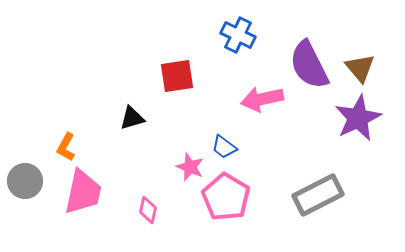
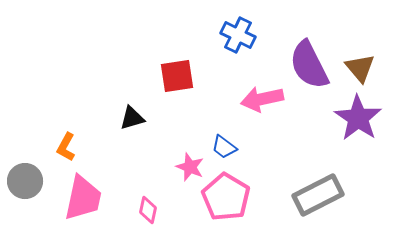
purple star: rotated 12 degrees counterclockwise
pink trapezoid: moved 6 px down
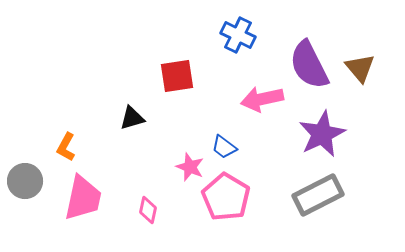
purple star: moved 36 px left, 16 px down; rotated 12 degrees clockwise
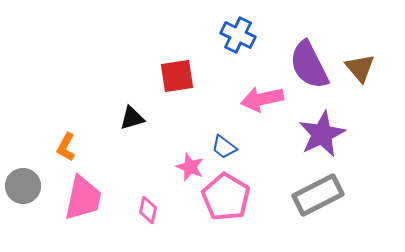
gray circle: moved 2 px left, 5 px down
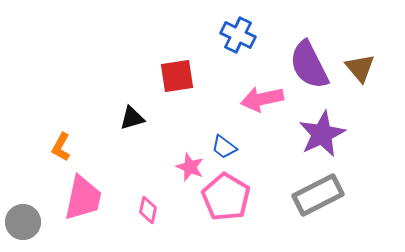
orange L-shape: moved 5 px left
gray circle: moved 36 px down
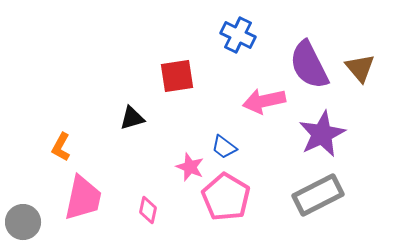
pink arrow: moved 2 px right, 2 px down
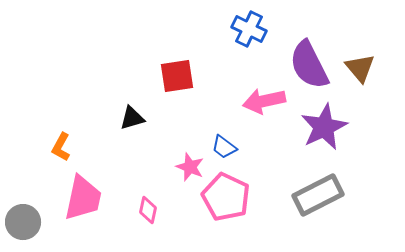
blue cross: moved 11 px right, 6 px up
purple star: moved 2 px right, 7 px up
pink pentagon: rotated 6 degrees counterclockwise
